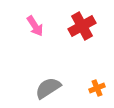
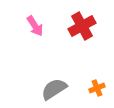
gray semicircle: moved 6 px right, 1 px down
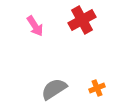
red cross: moved 6 px up
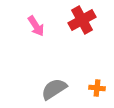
pink arrow: moved 1 px right
orange cross: rotated 28 degrees clockwise
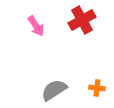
gray semicircle: moved 1 px down
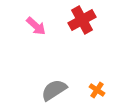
pink arrow: rotated 15 degrees counterclockwise
orange cross: moved 2 px down; rotated 28 degrees clockwise
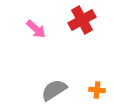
pink arrow: moved 3 px down
orange cross: rotated 28 degrees counterclockwise
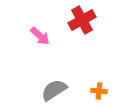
pink arrow: moved 4 px right, 7 px down
orange cross: moved 2 px right, 1 px down
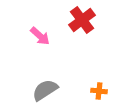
red cross: rotated 8 degrees counterclockwise
gray semicircle: moved 9 px left
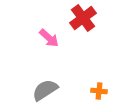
red cross: moved 1 px right, 2 px up
pink arrow: moved 9 px right, 2 px down
